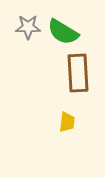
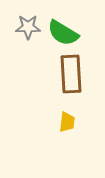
green semicircle: moved 1 px down
brown rectangle: moved 7 px left, 1 px down
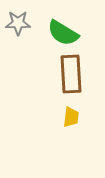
gray star: moved 10 px left, 4 px up
yellow trapezoid: moved 4 px right, 5 px up
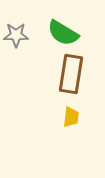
gray star: moved 2 px left, 12 px down
brown rectangle: rotated 12 degrees clockwise
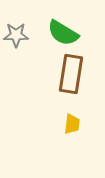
yellow trapezoid: moved 1 px right, 7 px down
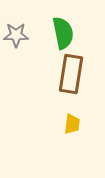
green semicircle: rotated 132 degrees counterclockwise
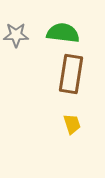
green semicircle: rotated 72 degrees counterclockwise
yellow trapezoid: rotated 25 degrees counterclockwise
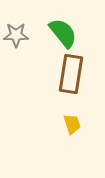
green semicircle: rotated 44 degrees clockwise
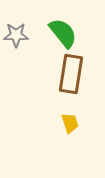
yellow trapezoid: moved 2 px left, 1 px up
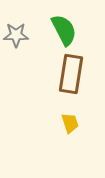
green semicircle: moved 1 px right, 3 px up; rotated 12 degrees clockwise
